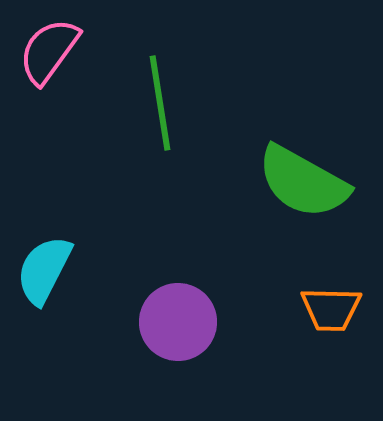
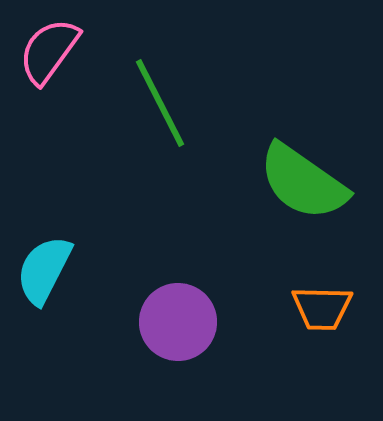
green line: rotated 18 degrees counterclockwise
green semicircle: rotated 6 degrees clockwise
orange trapezoid: moved 9 px left, 1 px up
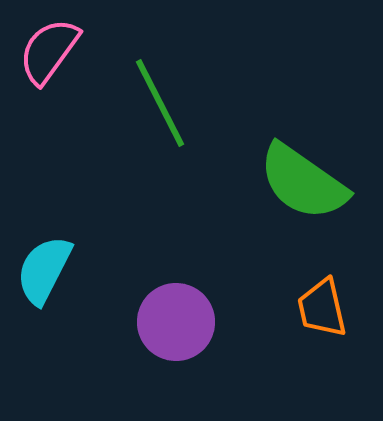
orange trapezoid: rotated 76 degrees clockwise
purple circle: moved 2 px left
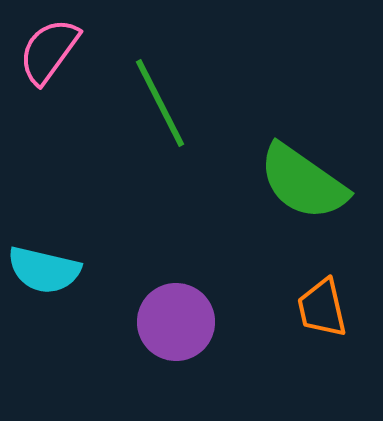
cyan semicircle: rotated 104 degrees counterclockwise
